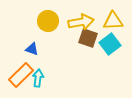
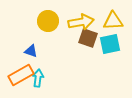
cyan square: rotated 25 degrees clockwise
blue triangle: moved 1 px left, 2 px down
orange rectangle: rotated 15 degrees clockwise
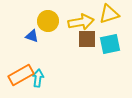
yellow triangle: moved 4 px left, 7 px up; rotated 15 degrees counterclockwise
brown square: moved 1 px left, 1 px down; rotated 18 degrees counterclockwise
blue triangle: moved 1 px right, 15 px up
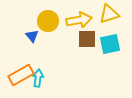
yellow arrow: moved 2 px left, 2 px up
blue triangle: rotated 32 degrees clockwise
